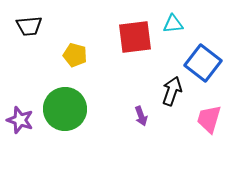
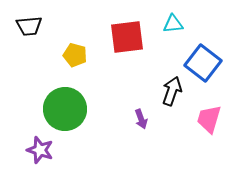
red square: moved 8 px left
purple arrow: moved 3 px down
purple star: moved 20 px right, 30 px down
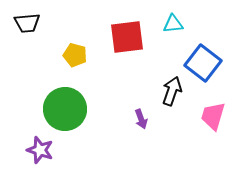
black trapezoid: moved 2 px left, 3 px up
pink trapezoid: moved 4 px right, 3 px up
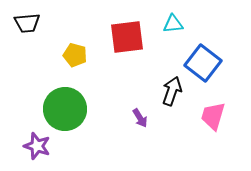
purple arrow: moved 1 px left, 1 px up; rotated 12 degrees counterclockwise
purple star: moved 3 px left, 4 px up
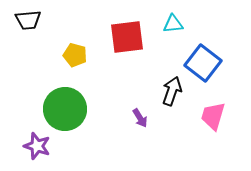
black trapezoid: moved 1 px right, 3 px up
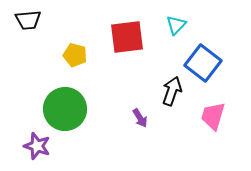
cyan triangle: moved 3 px right, 1 px down; rotated 40 degrees counterclockwise
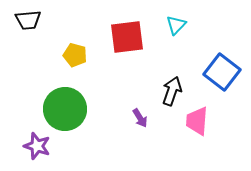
blue square: moved 19 px right, 9 px down
pink trapezoid: moved 16 px left, 5 px down; rotated 12 degrees counterclockwise
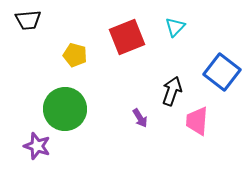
cyan triangle: moved 1 px left, 2 px down
red square: rotated 15 degrees counterclockwise
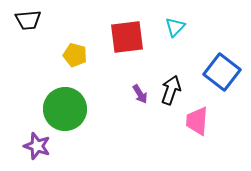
red square: rotated 15 degrees clockwise
black arrow: moved 1 px left, 1 px up
purple arrow: moved 24 px up
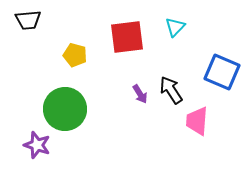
blue square: rotated 15 degrees counterclockwise
black arrow: rotated 52 degrees counterclockwise
purple star: moved 1 px up
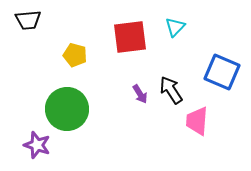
red square: moved 3 px right
green circle: moved 2 px right
